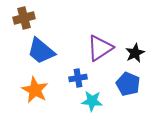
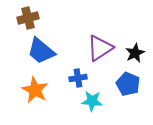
brown cross: moved 4 px right
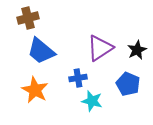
black star: moved 2 px right, 3 px up
cyan star: rotated 10 degrees clockwise
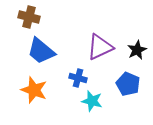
brown cross: moved 1 px right, 1 px up; rotated 30 degrees clockwise
purple triangle: moved 1 px up; rotated 8 degrees clockwise
blue cross: rotated 24 degrees clockwise
orange star: moved 1 px left; rotated 8 degrees counterclockwise
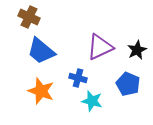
brown cross: rotated 10 degrees clockwise
orange star: moved 7 px right, 1 px down
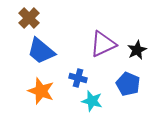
brown cross: moved 1 px down; rotated 20 degrees clockwise
purple triangle: moved 3 px right, 3 px up
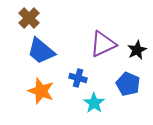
cyan star: moved 2 px right, 2 px down; rotated 20 degrees clockwise
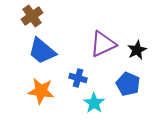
brown cross: moved 3 px right, 2 px up; rotated 10 degrees clockwise
blue trapezoid: moved 1 px right
orange star: rotated 12 degrees counterclockwise
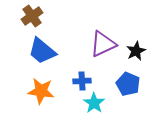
black star: moved 1 px left, 1 px down
blue cross: moved 4 px right, 3 px down; rotated 18 degrees counterclockwise
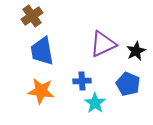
blue trapezoid: rotated 40 degrees clockwise
cyan star: moved 1 px right
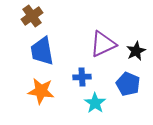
blue cross: moved 4 px up
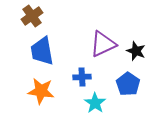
black star: rotated 24 degrees counterclockwise
blue pentagon: rotated 10 degrees clockwise
